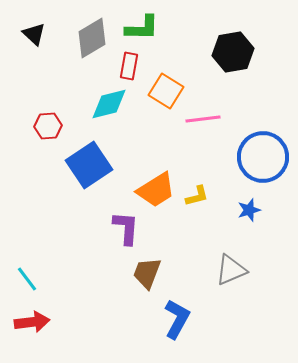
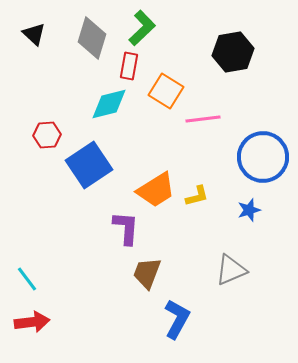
green L-shape: rotated 45 degrees counterclockwise
gray diamond: rotated 42 degrees counterclockwise
red hexagon: moved 1 px left, 9 px down
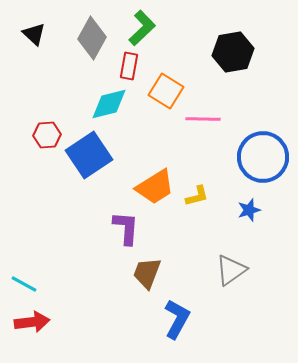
gray diamond: rotated 12 degrees clockwise
pink line: rotated 8 degrees clockwise
blue square: moved 10 px up
orange trapezoid: moved 1 px left, 3 px up
gray triangle: rotated 12 degrees counterclockwise
cyan line: moved 3 px left, 5 px down; rotated 24 degrees counterclockwise
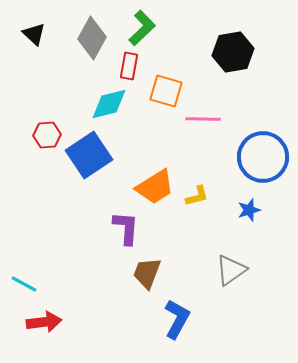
orange square: rotated 16 degrees counterclockwise
red arrow: moved 12 px right
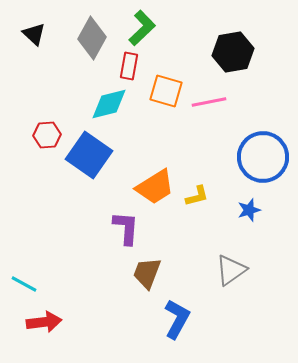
pink line: moved 6 px right, 17 px up; rotated 12 degrees counterclockwise
blue square: rotated 21 degrees counterclockwise
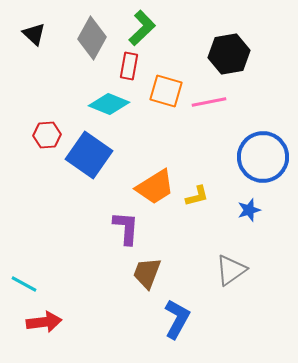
black hexagon: moved 4 px left, 2 px down
cyan diamond: rotated 36 degrees clockwise
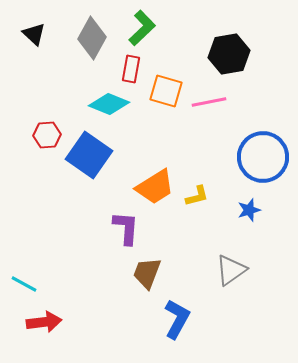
red rectangle: moved 2 px right, 3 px down
